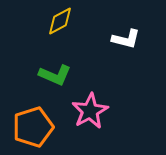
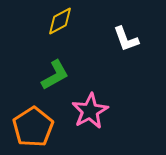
white L-shape: rotated 56 degrees clockwise
green L-shape: rotated 52 degrees counterclockwise
orange pentagon: rotated 15 degrees counterclockwise
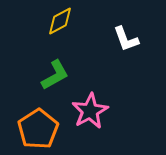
orange pentagon: moved 5 px right, 2 px down
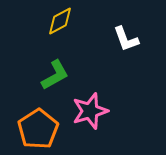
pink star: rotated 12 degrees clockwise
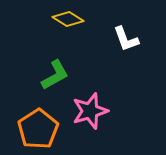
yellow diamond: moved 8 px right, 2 px up; rotated 60 degrees clockwise
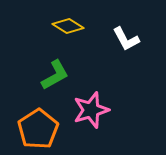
yellow diamond: moved 7 px down
white L-shape: rotated 8 degrees counterclockwise
pink star: moved 1 px right, 1 px up
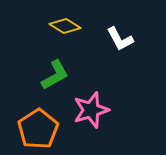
yellow diamond: moved 3 px left
white L-shape: moved 6 px left
